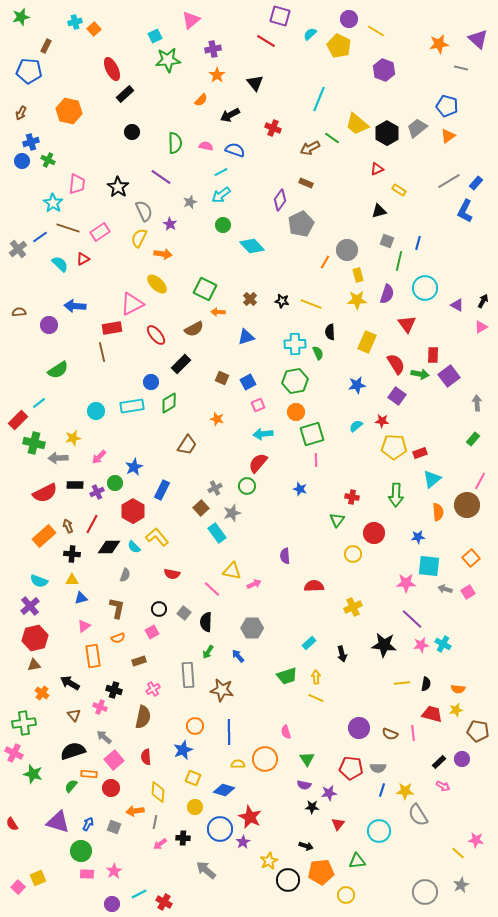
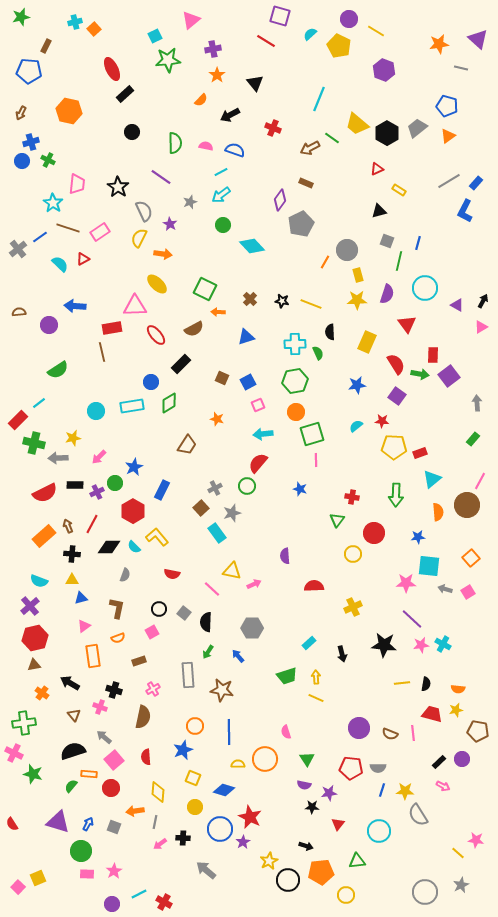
pink triangle at (132, 304): moved 3 px right, 2 px down; rotated 25 degrees clockwise
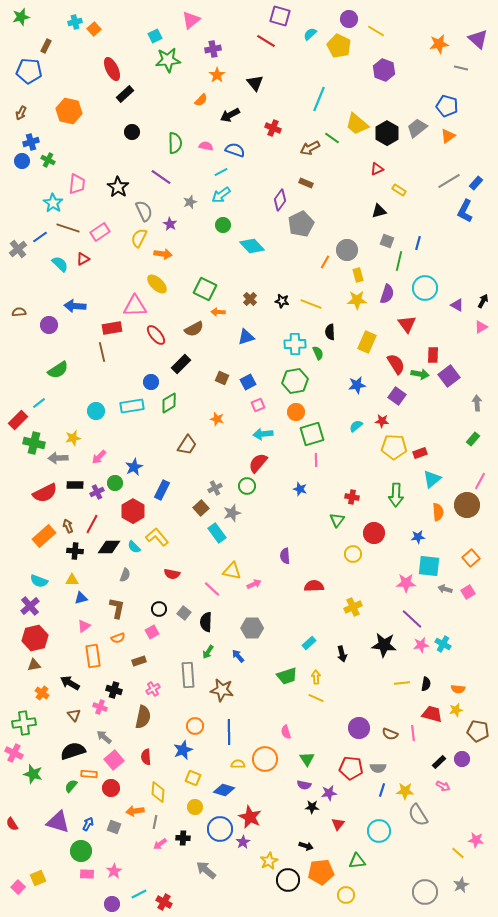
black cross at (72, 554): moved 3 px right, 3 px up
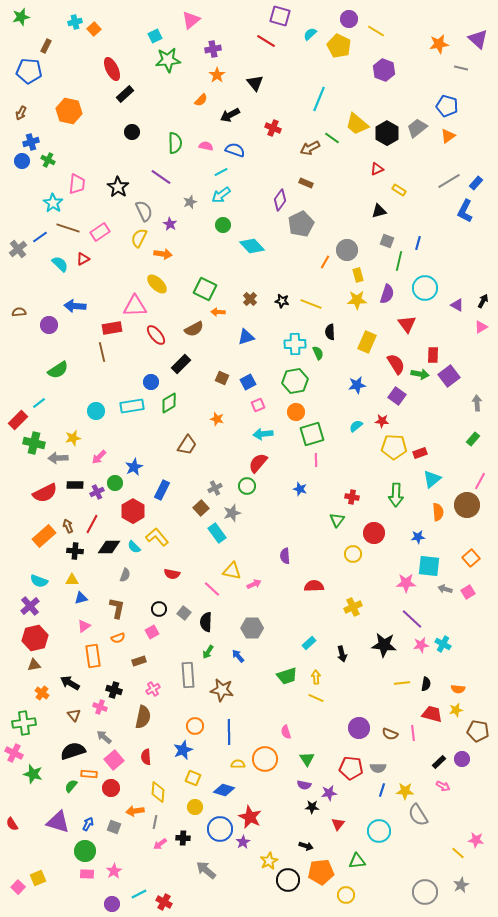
green circle at (81, 851): moved 4 px right
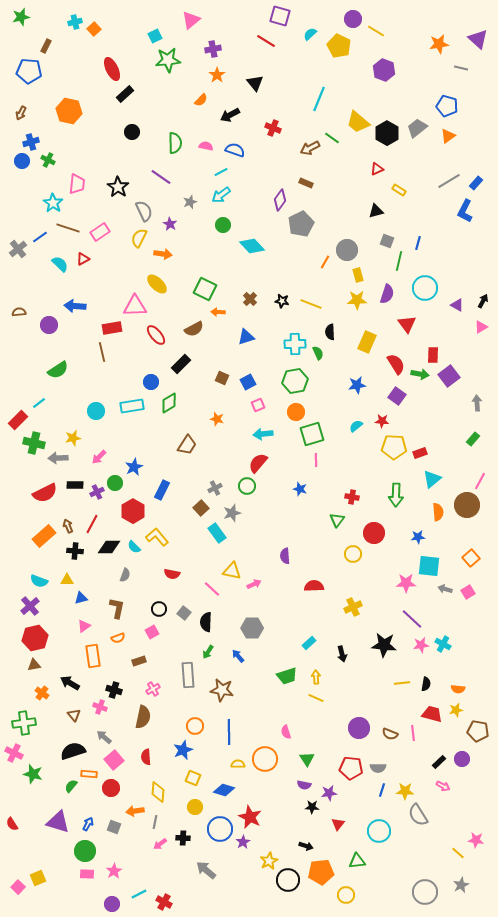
purple circle at (349, 19): moved 4 px right
yellow trapezoid at (357, 124): moved 1 px right, 2 px up
black triangle at (379, 211): moved 3 px left
yellow triangle at (72, 580): moved 5 px left
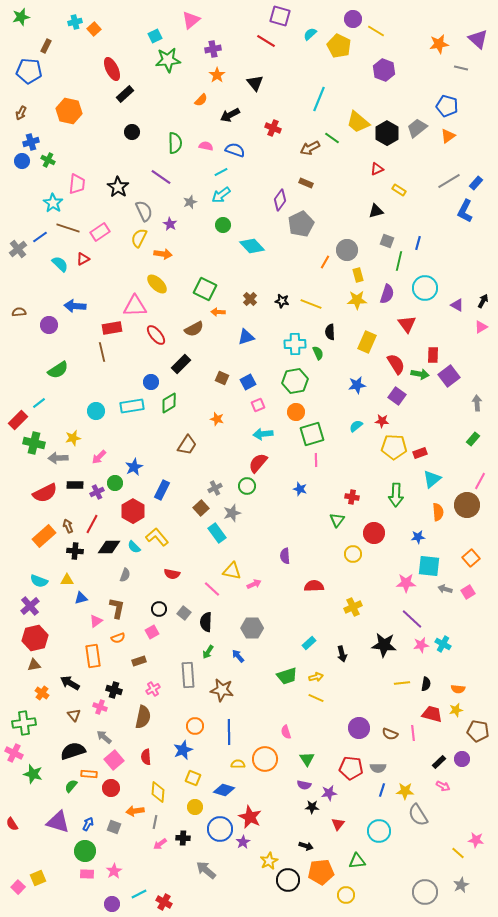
pink triangle at (84, 626): moved 12 px right, 5 px up
yellow arrow at (316, 677): rotated 80 degrees clockwise
